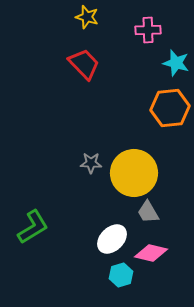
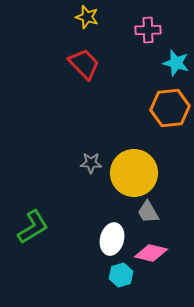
white ellipse: rotated 32 degrees counterclockwise
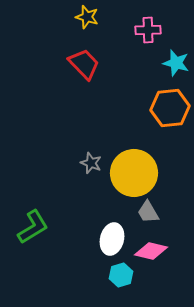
gray star: rotated 20 degrees clockwise
pink diamond: moved 2 px up
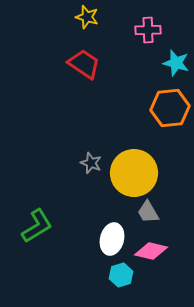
red trapezoid: rotated 12 degrees counterclockwise
green L-shape: moved 4 px right, 1 px up
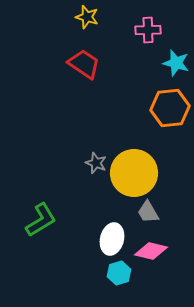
gray star: moved 5 px right
green L-shape: moved 4 px right, 6 px up
cyan hexagon: moved 2 px left, 2 px up
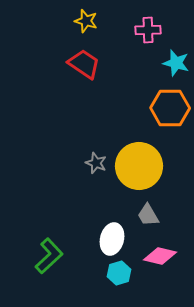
yellow star: moved 1 px left, 4 px down
orange hexagon: rotated 6 degrees clockwise
yellow circle: moved 5 px right, 7 px up
gray trapezoid: moved 3 px down
green L-shape: moved 8 px right, 36 px down; rotated 12 degrees counterclockwise
pink diamond: moved 9 px right, 5 px down
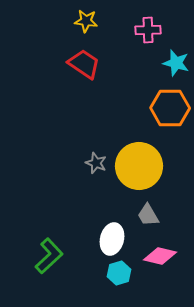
yellow star: rotated 10 degrees counterclockwise
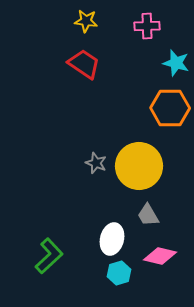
pink cross: moved 1 px left, 4 px up
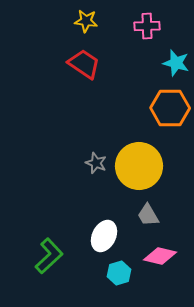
white ellipse: moved 8 px left, 3 px up; rotated 12 degrees clockwise
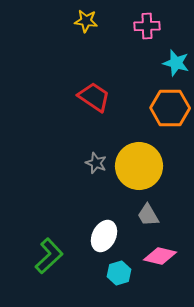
red trapezoid: moved 10 px right, 33 px down
